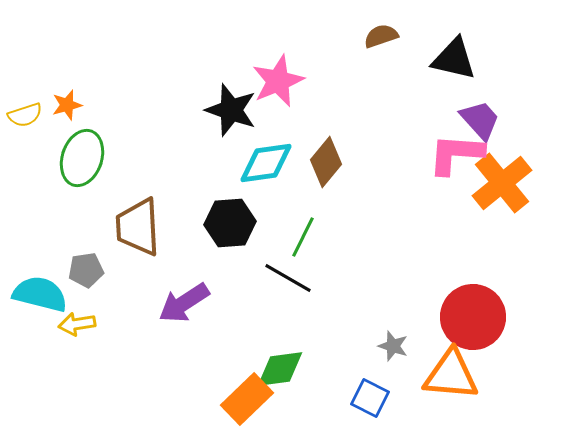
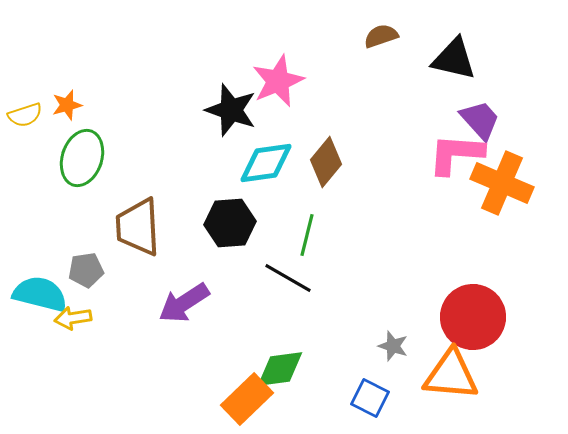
orange cross: rotated 28 degrees counterclockwise
green line: moved 4 px right, 2 px up; rotated 12 degrees counterclockwise
yellow arrow: moved 4 px left, 6 px up
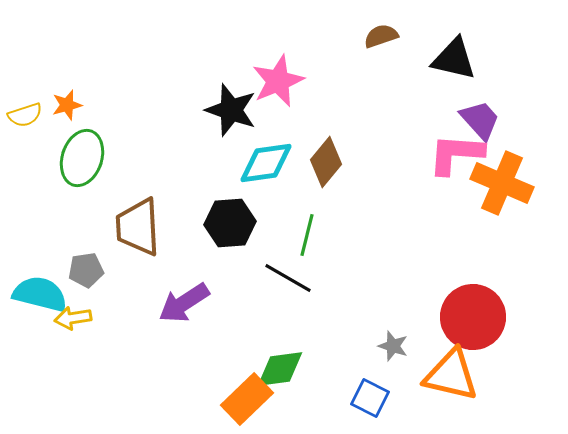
orange triangle: rotated 8 degrees clockwise
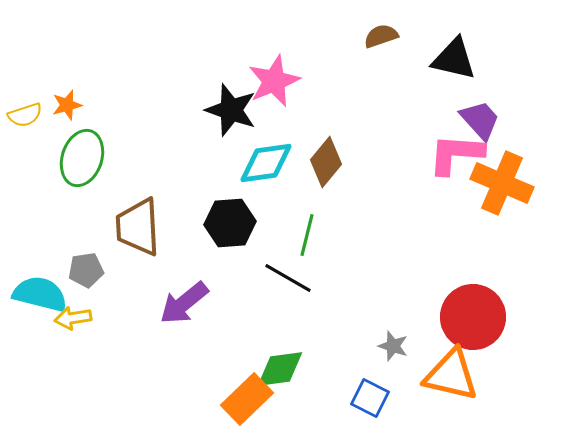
pink star: moved 4 px left
purple arrow: rotated 6 degrees counterclockwise
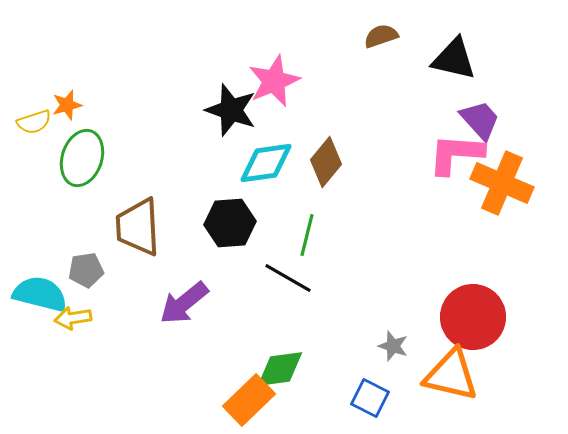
yellow semicircle: moved 9 px right, 7 px down
orange rectangle: moved 2 px right, 1 px down
